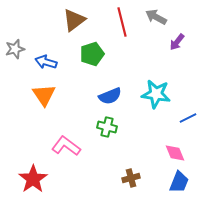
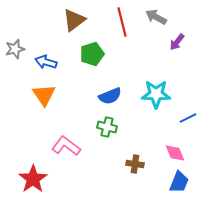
cyan star: rotated 8 degrees counterclockwise
brown cross: moved 4 px right, 14 px up; rotated 24 degrees clockwise
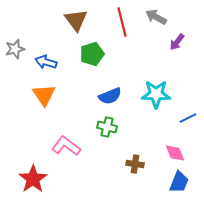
brown triangle: moved 2 px right; rotated 30 degrees counterclockwise
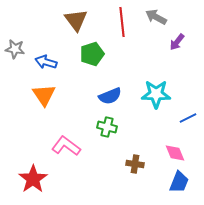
red line: rotated 8 degrees clockwise
gray star: rotated 24 degrees clockwise
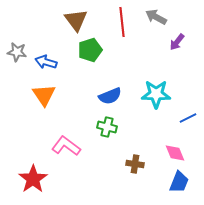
gray star: moved 2 px right, 3 px down
green pentagon: moved 2 px left, 4 px up
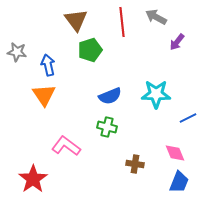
blue arrow: moved 2 px right, 3 px down; rotated 60 degrees clockwise
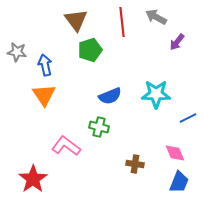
blue arrow: moved 3 px left
green cross: moved 8 px left
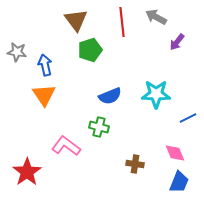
red star: moved 6 px left, 7 px up
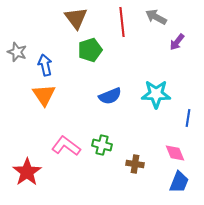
brown triangle: moved 2 px up
gray star: rotated 12 degrees clockwise
blue line: rotated 54 degrees counterclockwise
green cross: moved 3 px right, 18 px down
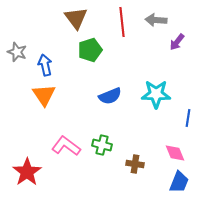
gray arrow: moved 3 px down; rotated 25 degrees counterclockwise
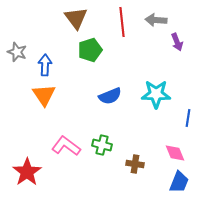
purple arrow: rotated 60 degrees counterclockwise
blue arrow: rotated 15 degrees clockwise
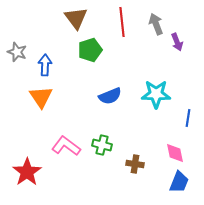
gray arrow: moved 4 px down; rotated 65 degrees clockwise
orange triangle: moved 3 px left, 2 px down
pink diamond: rotated 10 degrees clockwise
